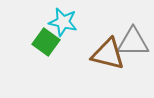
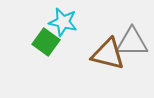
gray triangle: moved 1 px left
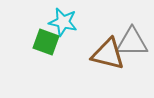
green square: rotated 16 degrees counterclockwise
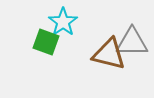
cyan star: rotated 24 degrees clockwise
brown triangle: moved 1 px right
